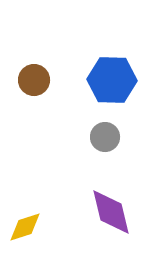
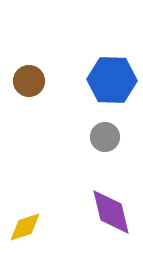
brown circle: moved 5 px left, 1 px down
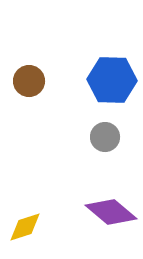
purple diamond: rotated 36 degrees counterclockwise
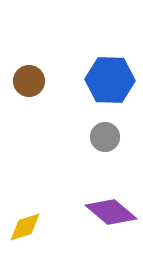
blue hexagon: moved 2 px left
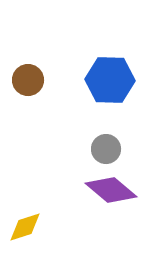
brown circle: moved 1 px left, 1 px up
gray circle: moved 1 px right, 12 px down
purple diamond: moved 22 px up
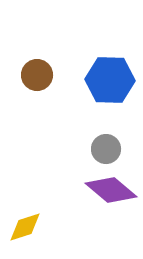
brown circle: moved 9 px right, 5 px up
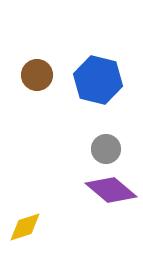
blue hexagon: moved 12 px left; rotated 12 degrees clockwise
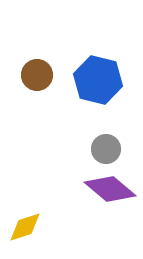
purple diamond: moved 1 px left, 1 px up
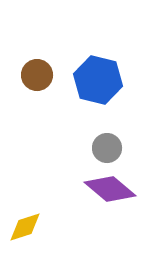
gray circle: moved 1 px right, 1 px up
